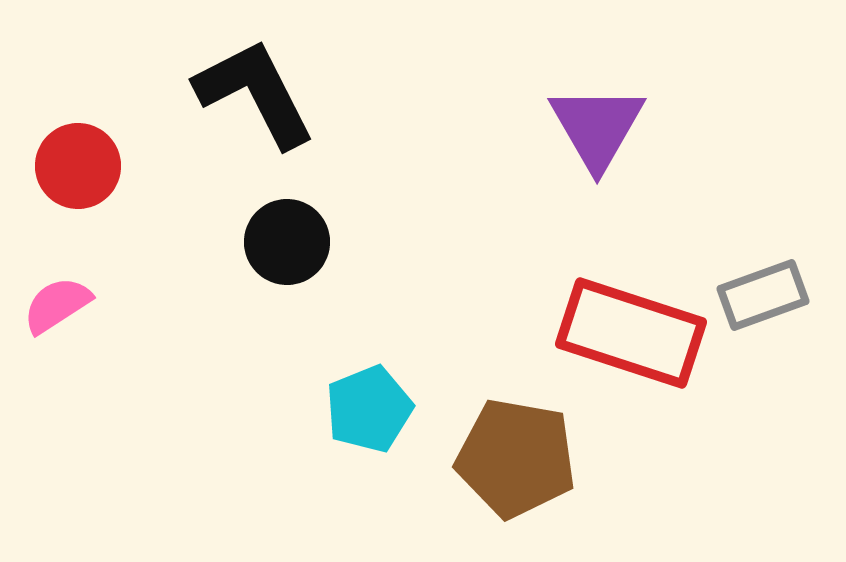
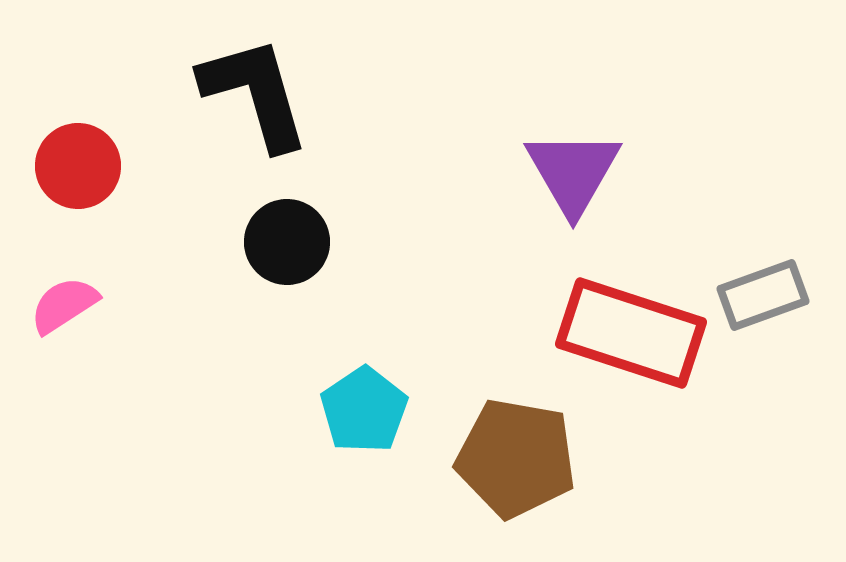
black L-shape: rotated 11 degrees clockwise
purple triangle: moved 24 px left, 45 px down
pink semicircle: moved 7 px right
cyan pentagon: moved 5 px left, 1 px down; rotated 12 degrees counterclockwise
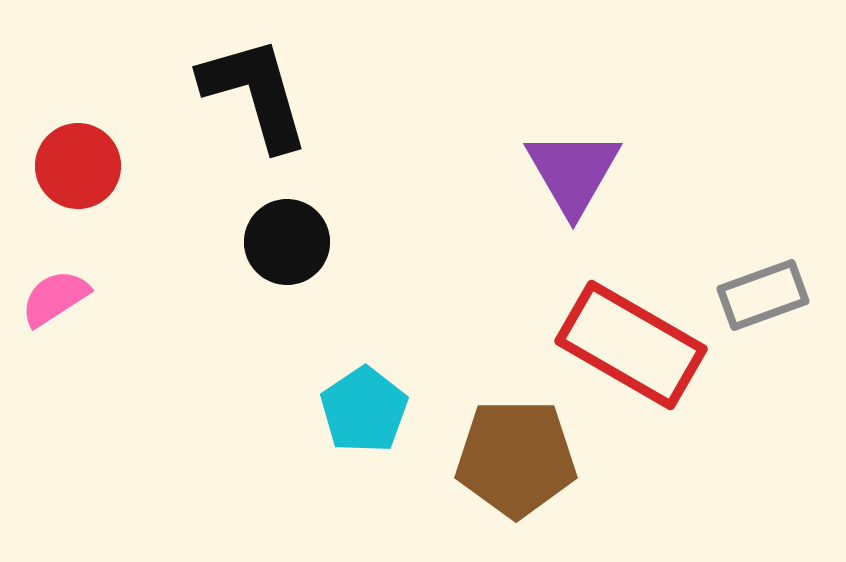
pink semicircle: moved 9 px left, 7 px up
red rectangle: moved 12 px down; rotated 12 degrees clockwise
brown pentagon: rotated 10 degrees counterclockwise
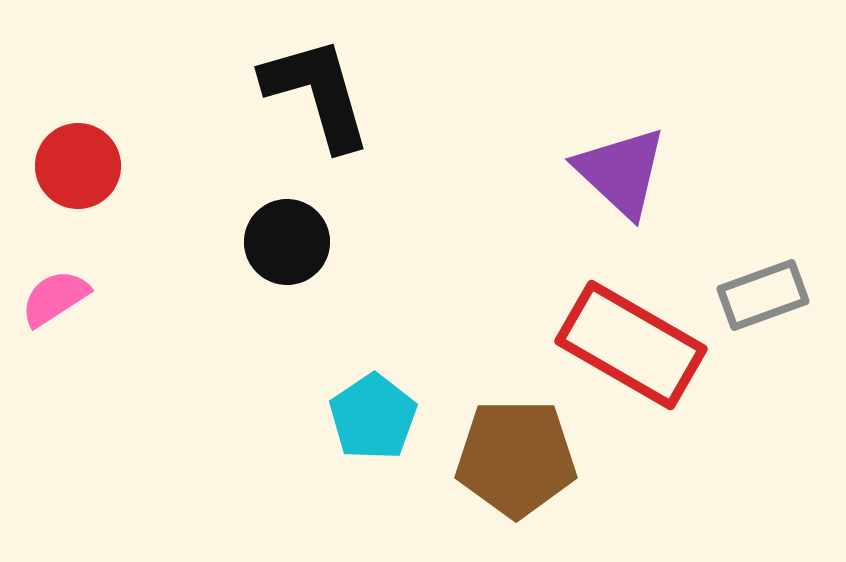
black L-shape: moved 62 px right
purple triangle: moved 48 px right; rotated 17 degrees counterclockwise
cyan pentagon: moved 9 px right, 7 px down
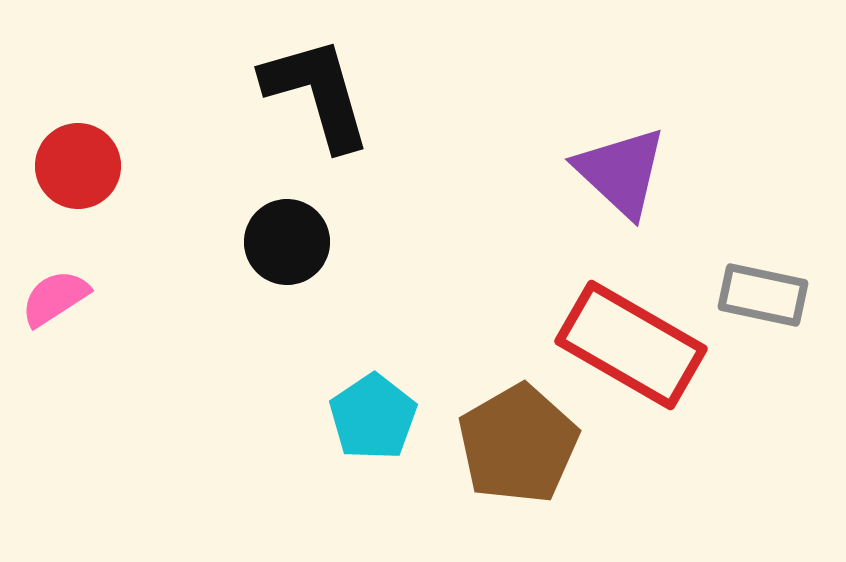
gray rectangle: rotated 32 degrees clockwise
brown pentagon: moved 2 px right, 14 px up; rotated 30 degrees counterclockwise
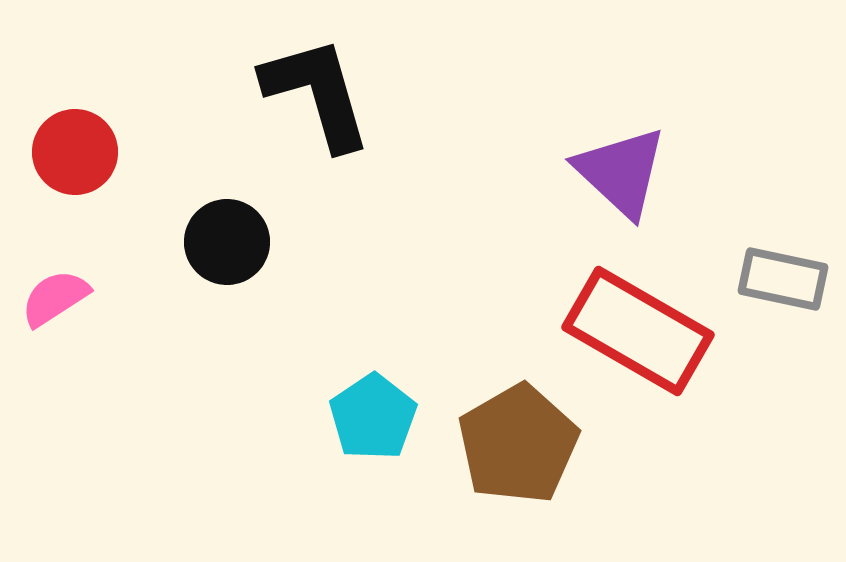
red circle: moved 3 px left, 14 px up
black circle: moved 60 px left
gray rectangle: moved 20 px right, 16 px up
red rectangle: moved 7 px right, 14 px up
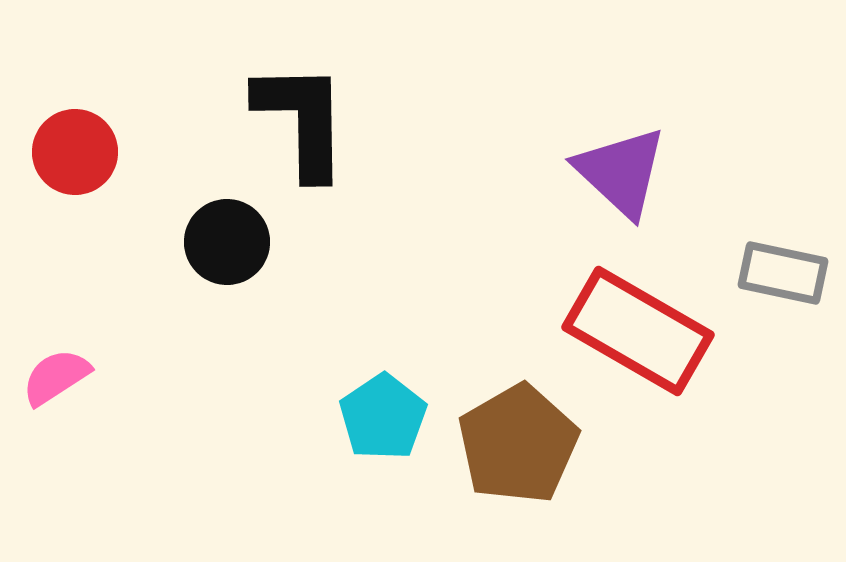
black L-shape: moved 15 px left, 27 px down; rotated 15 degrees clockwise
gray rectangle: moved 6 px up
pink semicircle: moved 1 px right, 79 px down
cyan pentagon: moved 10 px right
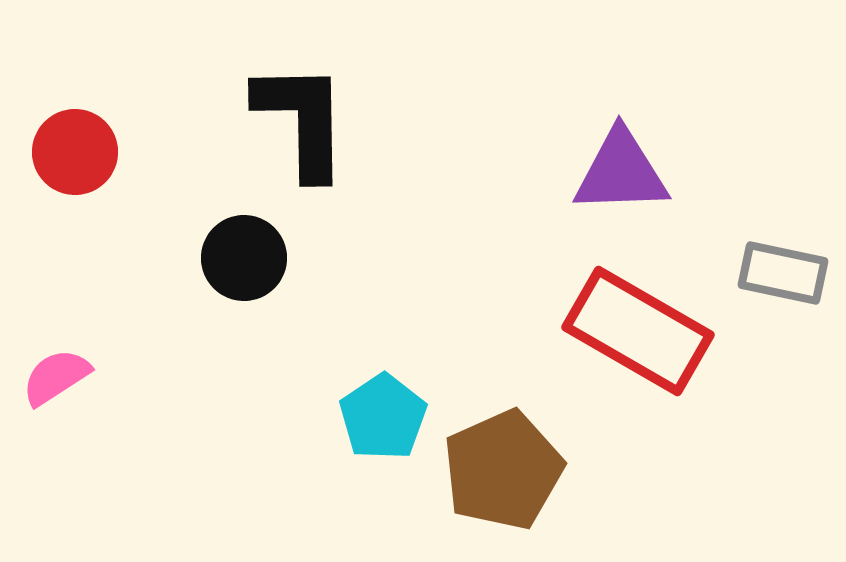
purple triangle: rotated 45 degrees counterclockwise
black circle: moved 17 px right, 16 px down
brown pentagon: moved 15 px left, 26 px down; rotated 6 degrees clockwise
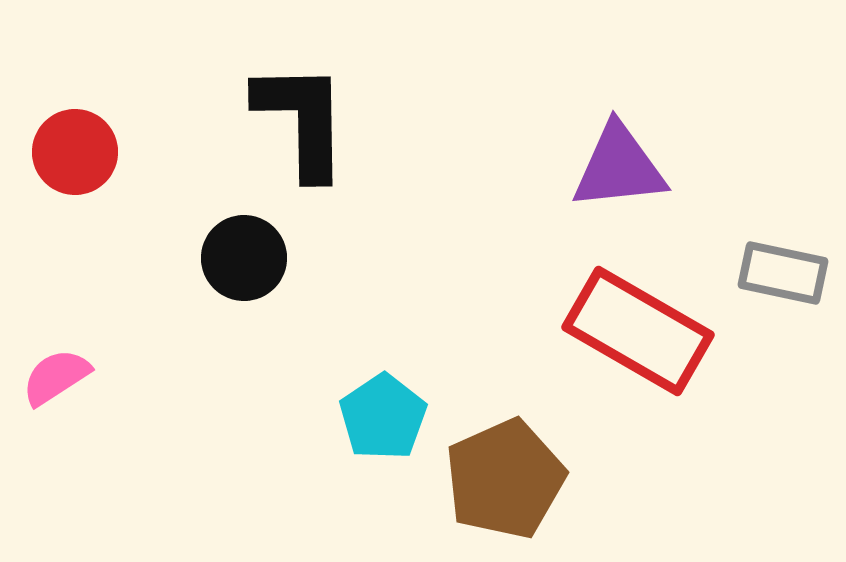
purple triangle: moved 2 px left, 5 px up; rotated 4 degrees counterclockwise
brown pentagon: moved 2 px right, 9 px down
